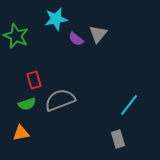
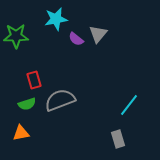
green star: rotated 25 degrees counterclockwise
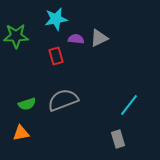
gray triangle: moved 1 px right, 4 px down; rotated 24 degrees clockwise
purple semicircle: rotated 147 degrees clockwise
red rectangle: moved 22 px right, 24 px up
gray semicircle: moved 3 px right
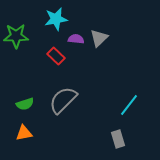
gray triangle: rotated 18 degrees counterclockwise
red rectangle: rotated 30 degrees counterclockwise
gray semicircle: rotated 24 degrees counterclockwise
green semicircle: moved 2 px left
orange triangle: moved 3 px right
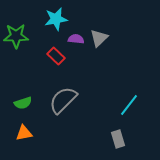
green semicircle: moved 2 px left, 1 px up
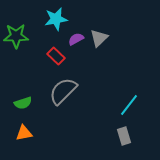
purple semicircle: rotated 35 degrees counterclockwise
gray semicircle: moved 9 px up
gray rectangle: moved 6 px right, 3 px up
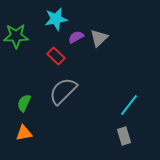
purple semicircle: moved 2 px up
green semicircle: moved 1 px right; rotated 132 degrees clockwise
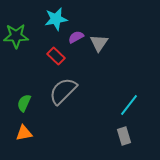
gray triangle: moved 5 px down; rotated 12 degrees counterclockwise
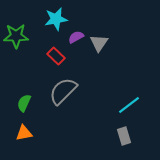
cyan line: rotated 15 degrees clockwise
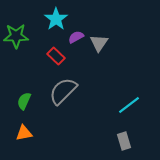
cyan star: rotated 25 degrees counterclockwise
green semicircle: moved 2 px up
gray rectangle: moved 5 px down
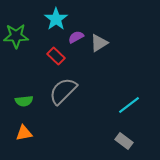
gray triangle: rotated 24 degrees clockwise
green semicircle: rotated 120 degrees counterclockwise
gray rectangle: rotated 36 degrees counterclockwise
